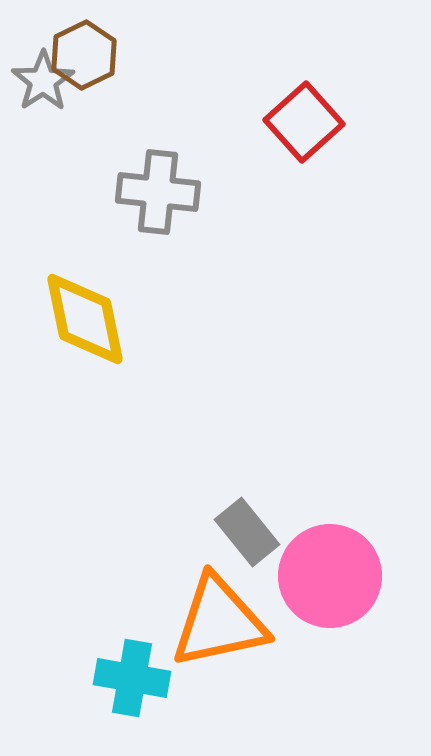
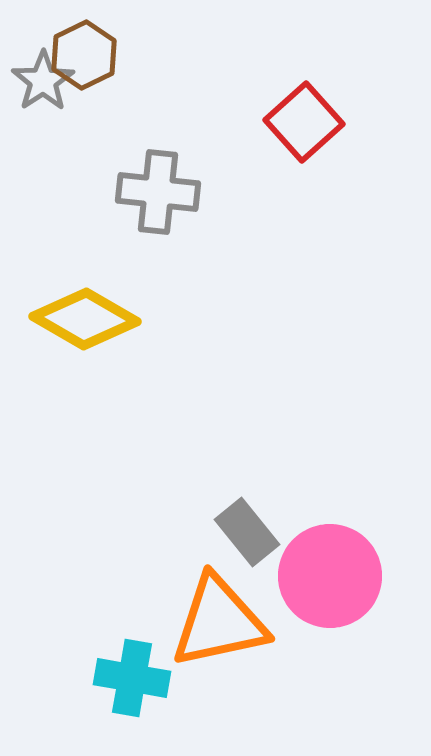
yellow diamond: rotated 48 degrees counterclockwise
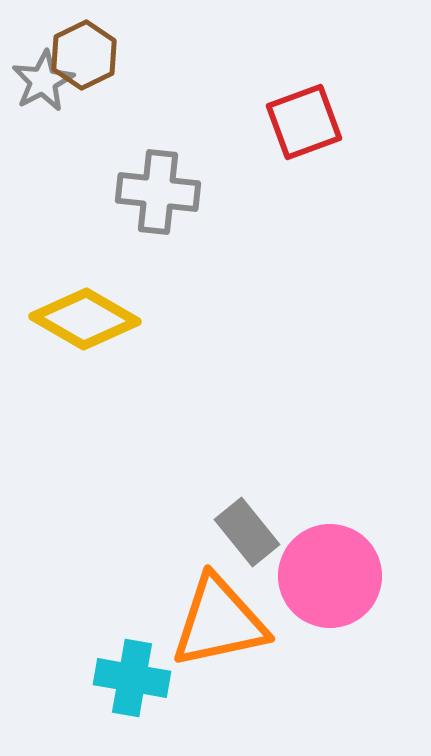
gray star: rotated 6 degrees clockwise
red square: rotated 22 degrees clockwise
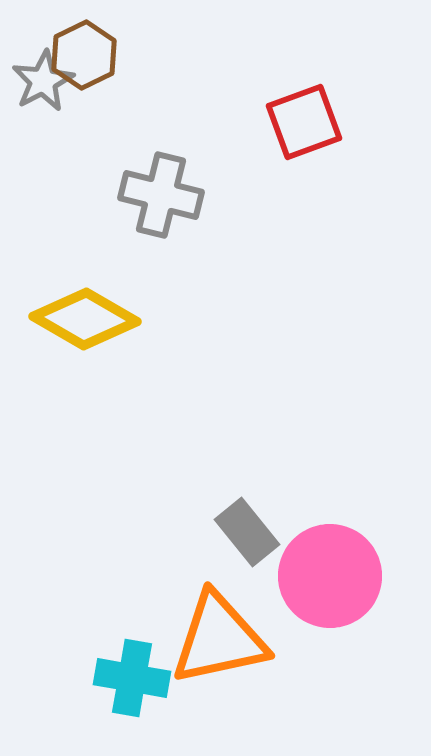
gray cross: moved 3 px right, 3 px down; rotated 8 degrees clockwise
orange triangle: moved 17 px down
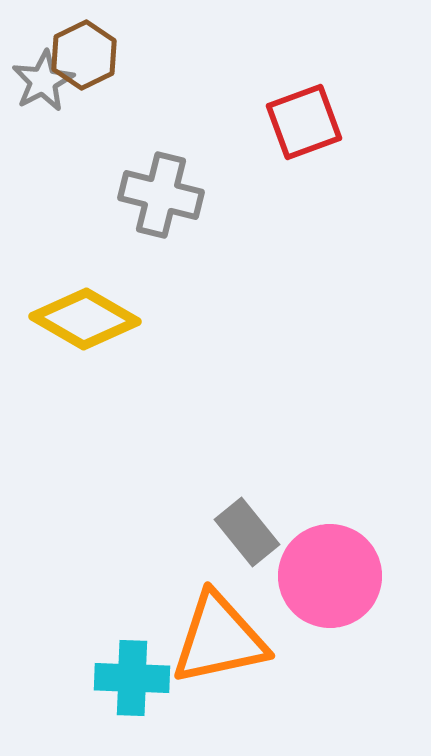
cyan cross: rotated 8 degrees counterclockwise
